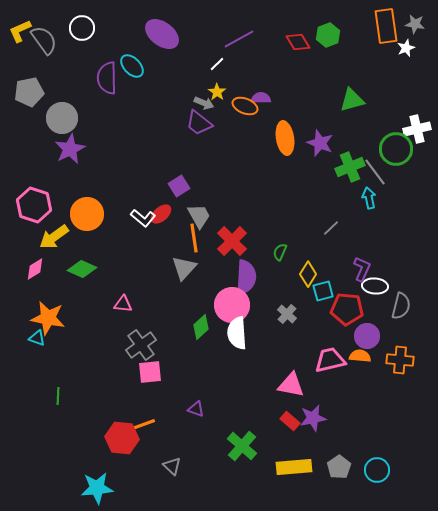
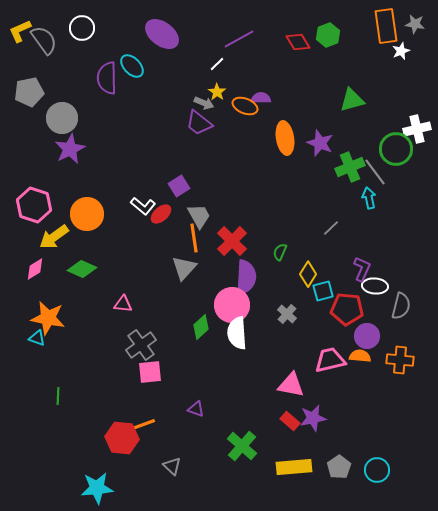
white star at (406, 48): moved 5 px left, 3 px down
white L-shape at (143, 218): moved 12 px up
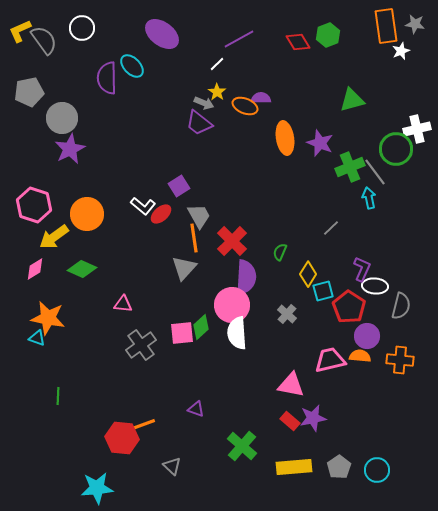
red pentagon at (347, 309): moved 2 px right, 2 px up; rotated 28 degrees clockwise
pink square at (150, 372): moved 32 px right, 39 px up
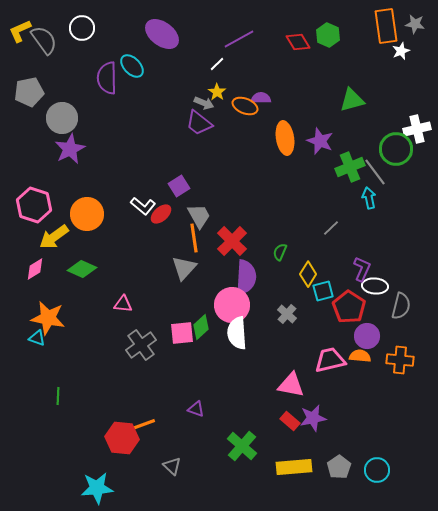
green hexagon at (328, 35): rotated 15 degrees counterclockwise
purple star at (320, 143): moved 2 px up
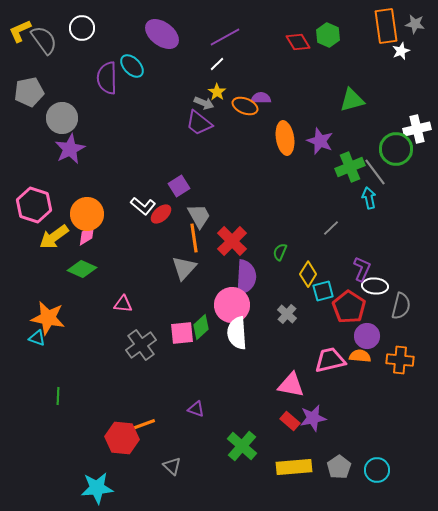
purple line at (239, 39): moved 14 px left, 2 px up
pink diamond at (35, 269): moved 52 px right, 34 px up
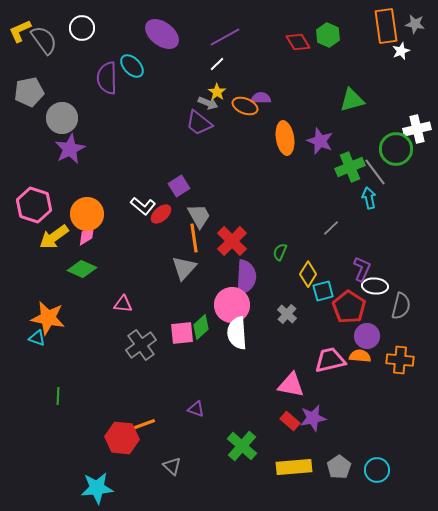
gray arrow at (204, 103): moved 4 px right
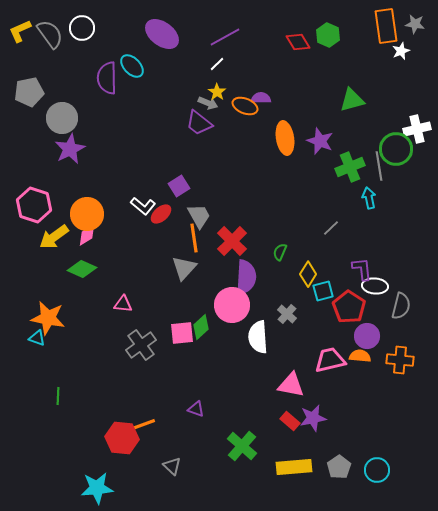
gray semicircle at (44, 40): moved 6 px right, 6 px up
gray line at (375, 172): moved 4 px right, 6 px up; rotated 28 degrees clockwise
purple L-shape at (362, 269): rotated 30 degrees counterclockwise
white semicircle at (237, 333): moved 21 px right, 4 px down
